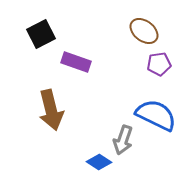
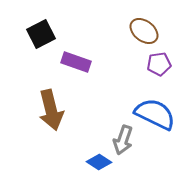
blue semicircle: moved 1 px left, 1 px up
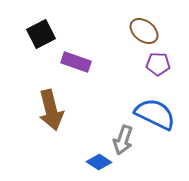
purple pentagon: moved 1 px left; rotated 10 degrees clockwise
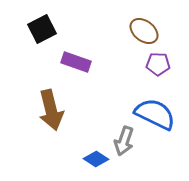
black square: moved 1 px right, 5 px up
gray arrow: moved 1 px right, 1 px down
blue diamond: moved 3 px left, 3 px up
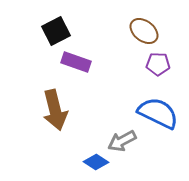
black square: moved 14 px right, 2 px down
brown arrow: moved 4 px right
blue semicircle: moved 3 px right, 1 px up
gray arrow: moved 2 px left; rotated 44 degrees clockwise
blue diamond: moved 3 px down
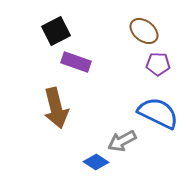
brown arrow: moved 1 px right, 2 px up
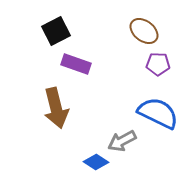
purple rectangle: moved 2 px down
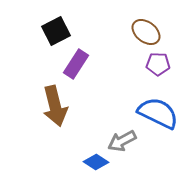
brown ellipse: moved 2 px right, 1 px down
purple rectangle: rotated 76 degrees counterclockwise
brown arrow: moved 1 px left, 2 px up
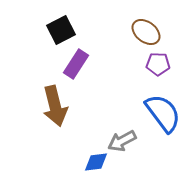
black square: moved 5 px right, 1 px up
blue semicircle: moved 5 px right; rotated 27 degrees clockwise
blue diamond: rotated 40 degrees counterclockwise
